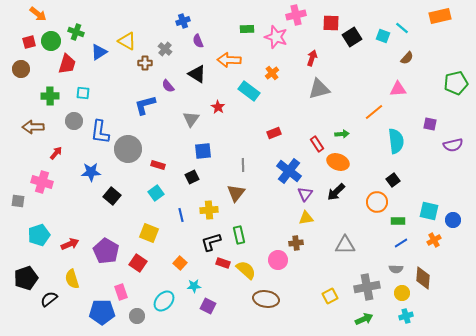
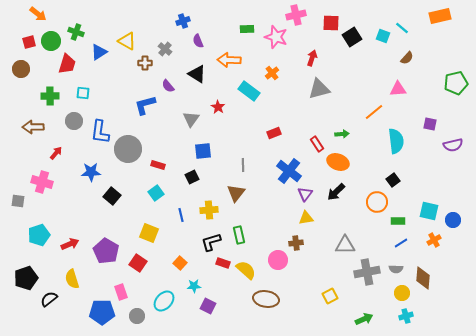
gray cross at (367, 287): moved 15 px up
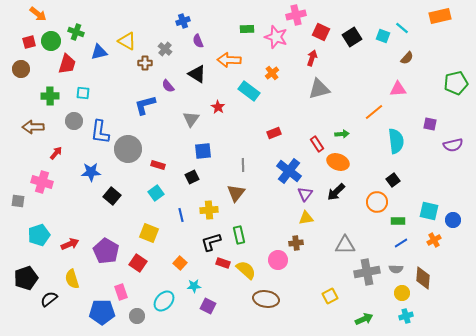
red square at (331, 23): moved 10 px left, 9 px down; rotated 24 degrees clockwise
blue triangle at (99, 52): rotated 18 degrees clockwise
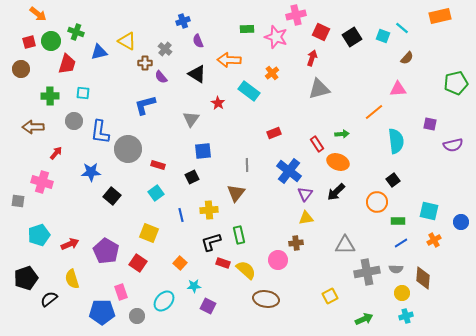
purple semicircle at (168, 86): moved 7 px left, 9 px up
red star at (218, 107): moved 4 px up
gray line at (243, 165): moved 4 px right
blue circle at (453, 220): moved 8 px right, 2 px down
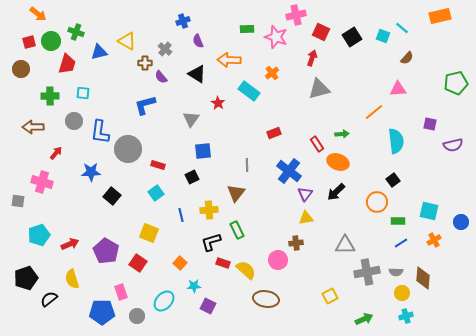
green rectangle at (239, 235): moved 2 px left, 5 px up; rotated 12 degrees counterclockwise
gray semicircle at (396, 269): moved 3 px down
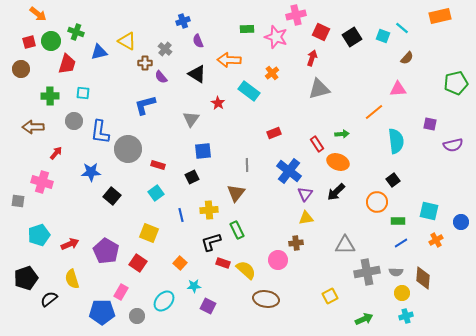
orange cross at (434, 240): moved 2 px right
pink rectangle at (121, 292): rotated 49 degrees clockwise
